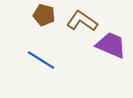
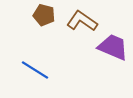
purple trapezoid: moved 2 px right, 2 px down
blue line: moved 6 px left, 10 px down
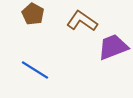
brown pentagon: moved 11 px left, 1 px up; rotated 15 degrees clockwise
purple trapezoid: rotated 44 degrees counterclockwise
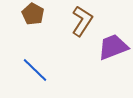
brown L-shape: rotated 88 degrees clockwise
blue line: rotated 12 degrees clockwise
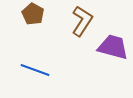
purple trapezoid: rotated 36 degrees clockwise
blue line: rotated 24 degrees counterclockwise
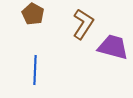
brown L-shape: moved 1 px right, 3 px down
blue line: rotated 72 degrees clockwise
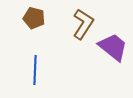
brown pentagon: moved 1 px right, 4 px down; rotated 15 degrees counterclockwise
purple trapezoid: rotated 24 degrees clockwise
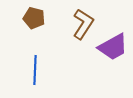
purple trapezoid: rotated 112 degrees clockwise
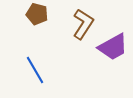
brown pentagon: moved 3 px right, 4 px up
blue line: rotated 32 degrees counterclockwise
